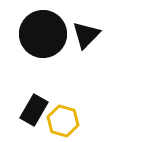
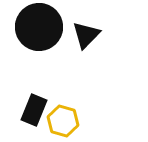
black circle: moved 4 px left, 7 px up
black rectangle: rotated 8 degrees counterclockwise
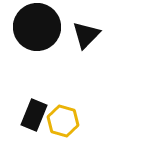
black circle: moved 2 px left
black rectangle: moved 5 px down
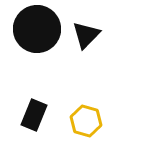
black circle: moved 2 px down
yellow hexagon: moved 23 px right
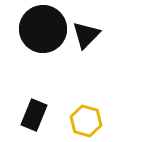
black circle: moved 6 px right
